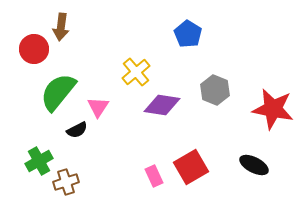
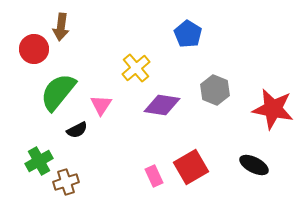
yellow cross: moved 4 px up
pink triangle: moved 3 px right, 2 px up
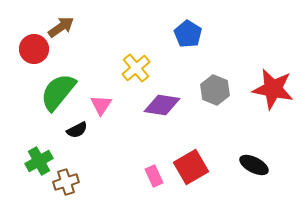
brown arrow: rotated 132 degrees counterclockwise
red star: moved 20 px up
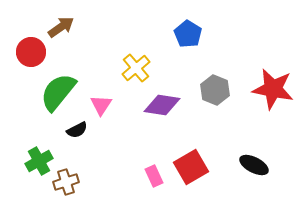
red circle: moved 3 px left, 3 px down
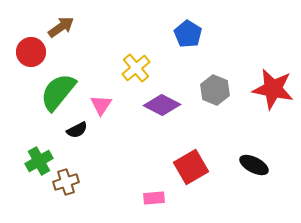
purple diamond: rotated 18 degrees clockwise
pink rectangle: moved 22 px down; rotated 70 degrees counterclockwise
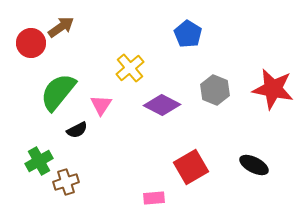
red circle: moved 9 px up
yellow cross: moved 6 px left
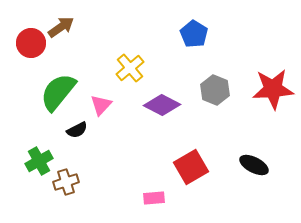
blue pentagon: moved 6 px right
red star: rotated 15 degrees counterclockwise
pink triangle: rotated 10 degrees clockwise
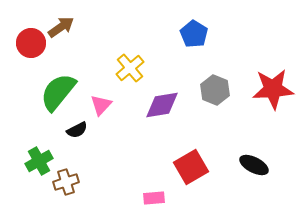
purple diamond: rotated 36 degrees counterclockwise
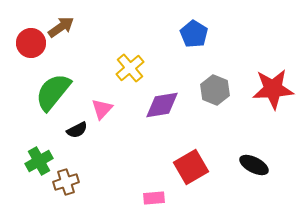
green semicircle: moved 5 px left
pink triangle: moved 1 px right, 4 px down
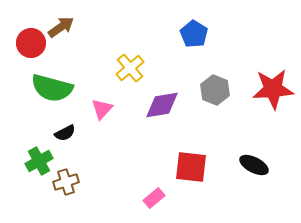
green semicircle: moved 1 px left, 4 px up; rotated 114 degrees counterclockwise
black semicircle: moved 12 px left, 3 px down
red square: rotated 36 degrees clockwise
pink rectangle: rotated 35 degrees counterclockwise
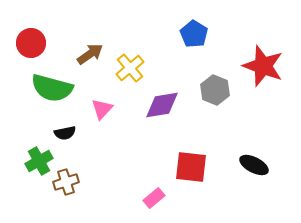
brown arrow: moved 29 px right, 27 px down
red star: moved 10 px left, 23 px up; rotated 24 degrees clockwise
black semicircle: rotated 15 degrees clockwise
